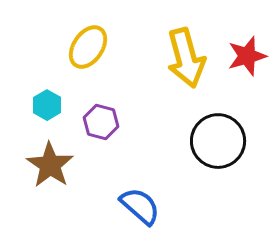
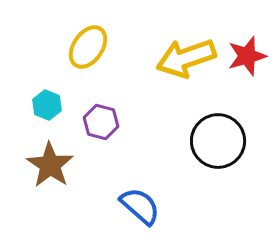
yellow arrow: rotated 86 degrees clockwise
cyan hexagon: rotated 8 degrees counterclockwise
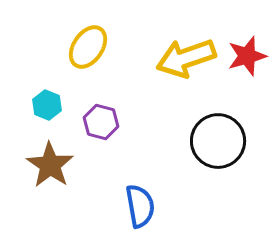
blue semicircle: rotated 39 degrees clockwise
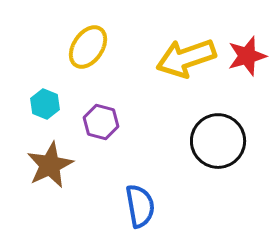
cyan hexagon: moved 2 px left, 1 px up
brown star: rotated 12 degrees clockwise
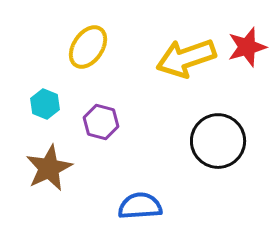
red star: moved 9 px up
brown star: moved 1 px left, 3 px down
blue semicircle: rotated 84 degrees counterclockwise
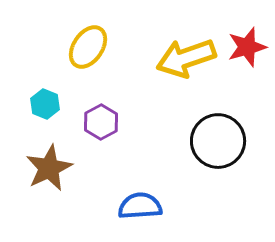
purple hexagon: rotated 16 degrees clockwise
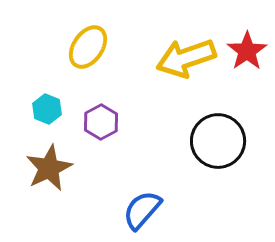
red star: moved 4 px down; rotated 18 degrees counterclockwise
cyan hexagon: moved 2 px right, 5 px down
blue semicircle: moved 2 px right, 4 px down; rotated 45 degrees counterclockwise
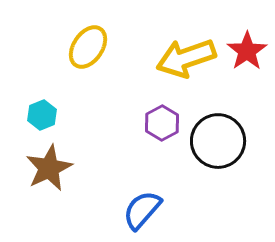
cyan hexagon: moved 5 px left, 6 px down; rotated 16 degrees clockwise
purple hexagon: moved 61 px right, 1 px down
